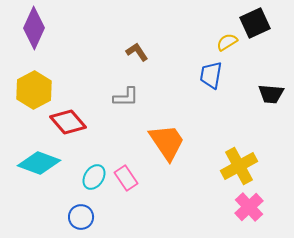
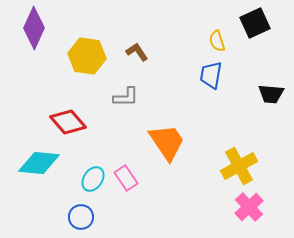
yellow semicircle: moved 10 px left, 1 px up; rotated 75 degrees counterclockwise
yellow hexagon: moved 53 px right, 34 px up; rotated 24 degrees counterclockwise
cyan diamond: rotated 15 degrees counterclockwise
cyan ellipse: moved 1 px left, 2 px down
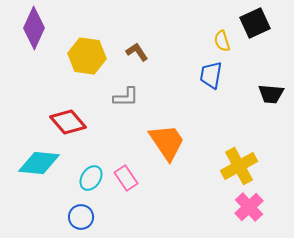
yellow semicircle: moved 5 px right
cyan ellipse: moved 2 px left, 1 px up
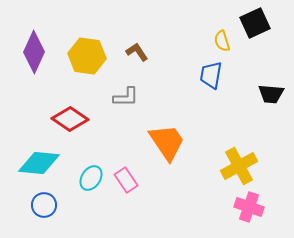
purple diamond: moved 24 px down
red diamond: moved 2 px right, 3 px up; rotated 15 degrees counterclockwise
pink rectangle: moved 2 px down
pink cross: rotated 28 degrees counterclockwise
blue circle: moved 37 px left, 12 px up
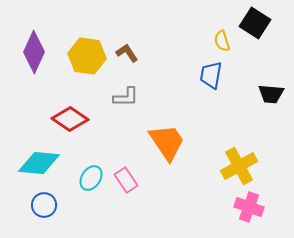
black square: rotated 32 degrees counterclockwise
brown L-shape: moved 10 px left, 1 px down
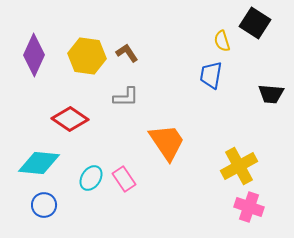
purple diamond: moved 3 px down
pink rectangle: moved 2 px left, 1 px up
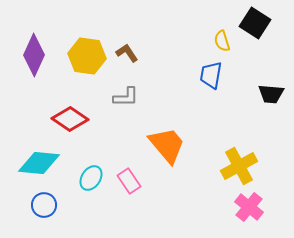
orange trapezoid: moved 3 px down; rotated 6 degrees counterclockwise
pink rectangle: moved 5 px right, 2 px down
pink cross: rotated 20 degrees clockwise
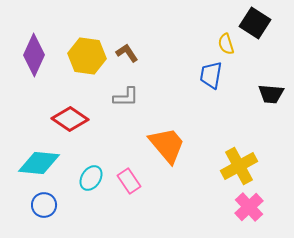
yellow semicircle: moved 4 px right, 3 px down
pink cross: rotated 8 degrees clockwise
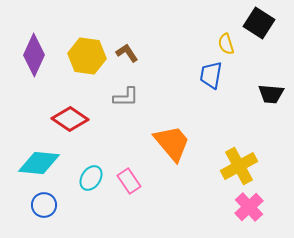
black square: moved 4 px right
orange trapezoid: moved 5 px right, 2 px up
